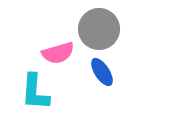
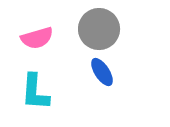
pink semicircle: moved 21 px left, 15 px up
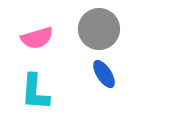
blue ellipse: moved 2 px right, 2 px down
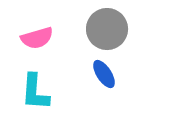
gray circle: moved 8 px right
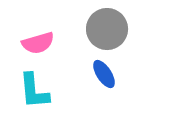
pink semicircle: moved 1 px right, 5 px down
cyan L-shape: moved 1 px left, 1 px up; rotated 9 degrees counterclockwise
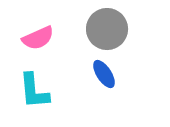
pink semicircle: moved 5 px up; rotated 8 degrees counterclockwise
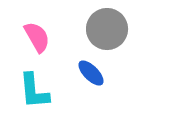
pink semicircle: moved 1 px left, 1 px up; rotated 96 degrees counterclockwise
blue ellipse: moved 13 px left, 1 px up; rotated 12 degrees counterclockwise
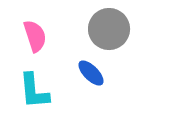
gray circle: moved 2 px right
pink semicircle: moved 2 px left, 1 px up; rotated 12 degrees clockwise
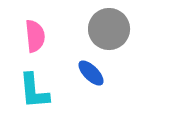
pink semicircle: rotated 12 degrees clockwise
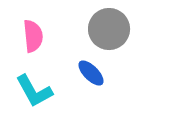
pink semicircle: moved 2 px left
cyan L-shape: rotated 24 degrees counterclockwise
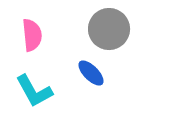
pink semicircle: moved 1 px left, 1 px up
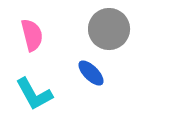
pink semicircle: rotated 8 degrees counterclockwise
cyan L-shape: moved 3 px down
